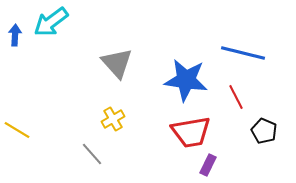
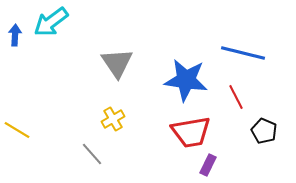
gray triangle: rotated 8 degrees clockwise
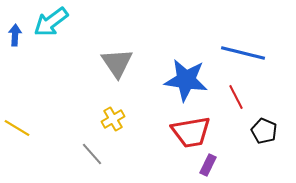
yellow line: moved 2 px up
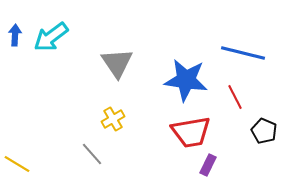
cyan arrow: moved 15 px down
red line: moved 1 px left
yellow line: moved 36 px down
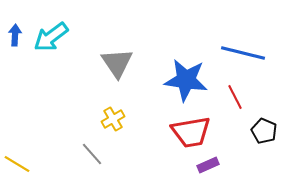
purple rectangle: rotated 40 degrees clockwise
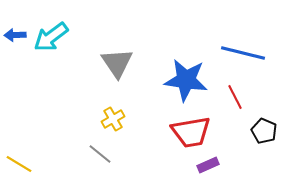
blue arrow: rotated 95 degrees counterclockwise
gray line: moved 8 px right; rotated 10 degrees counterclockwise
yellow line: moved 2 px right
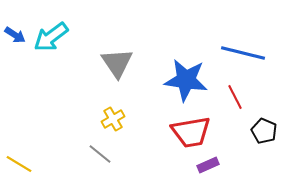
blue arrow: rotated 145 degrees counterclockwise
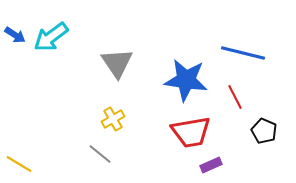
purple rectangle: moved 3 px right
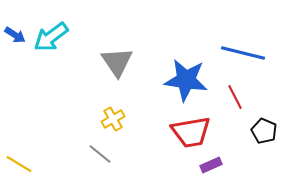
gray triangle: moved 1 px up
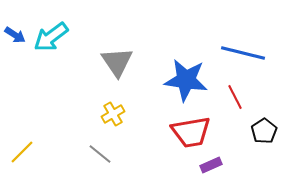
yellow cross: moved 5 px up
black pentagon: rotated 15 degrees clockwise
yellow line: moved 3 px right, 12 px up; rotated 76 degrees counterclockwise
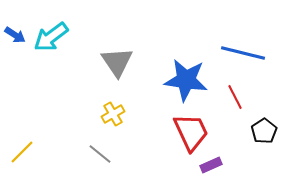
red trapezoid: rotated 105 degrees counterclockwise
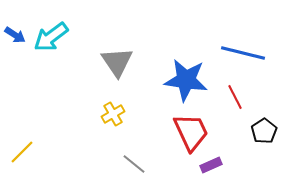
gray line: moved 34 px right, 10 px down
